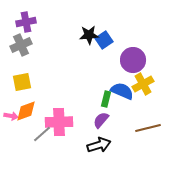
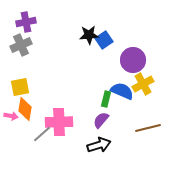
yellow square: moved 2 px left, 5 px down
orange diamond: moved 1 px left, 2 px up; rotated 60 degrees counterclockwise
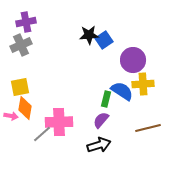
yellow cross: rotated 25 degrees clockwise
blue semicircle: rotated 10 degrees clockwise
orange diamond: moved 1 px up
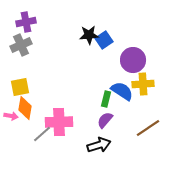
purple semicircle: moved 4 px right
brown line: rotated 20 degrees counterclockwise
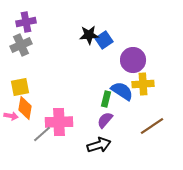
brown line: moved 4 px right, 2 px up
